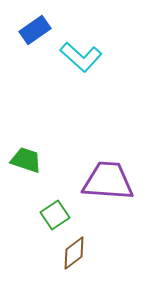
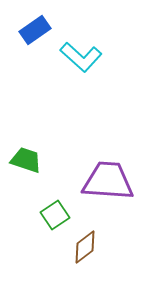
brown diamond: moved 11 px right, 6 px up
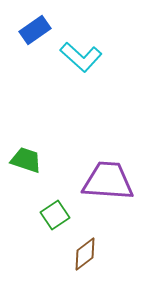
brown diamond: moved 7 px down
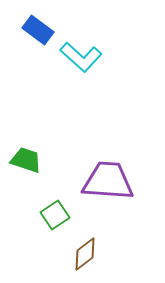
blue rectangle: moved 3 px right; rotated 72 degrees clockwise
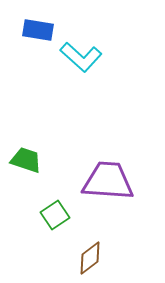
blue rectangle: rotated 28 degrees counterclockwise
brown diamond: moved 5 px right, 4 px down
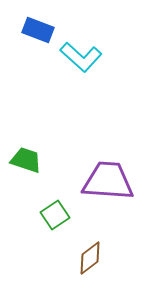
blue rectangle: rotated 12 degrees clockwise
